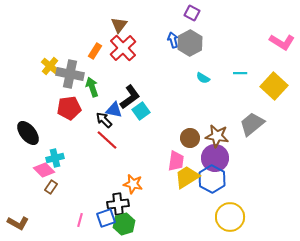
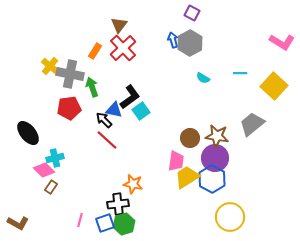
blue square: moved 1 px left, 5 px down
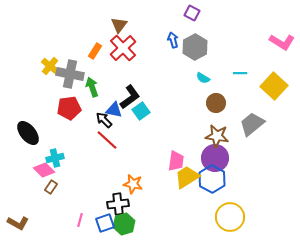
gray hexagon: moved 5 px right, 4 px down
brown circle: moved 26 px right, 35 px up
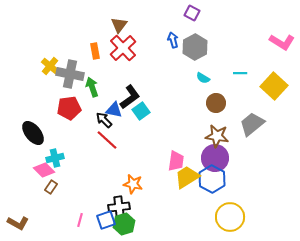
orange rectangle: rotated 42 degrees counterclockwise
black ellipse: moved 5 px right
black cross: moved 1 px right, 3 px down
blue square: moved 1 px right, 3 px up
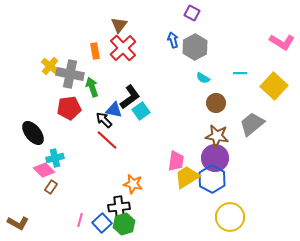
blue square: moved 4 px left, 3 px down; rotated 24 degrees counterclockwise
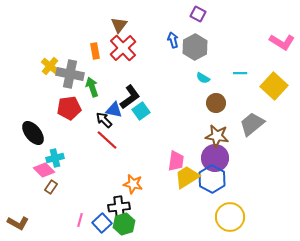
purple square: moved 6 px right, 1 px down
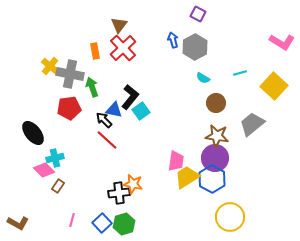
cyan line: rotated 16 degrees counterclockwise
black L-shape: rotated 15 degrees counterclockwise
brown rectangle: moved 7 px right, 1 px up
black cross: moved 14 px up
pink line: moved 8 px left
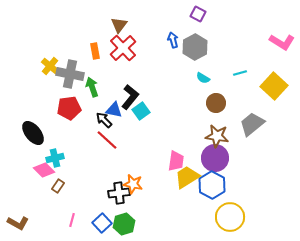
blue hexagon: moved 6 px down
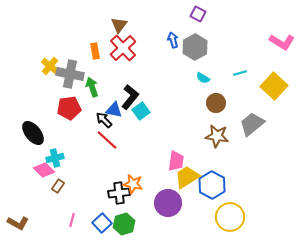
purple circle: moved 47 px left, 45 px down
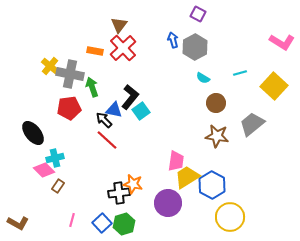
orange rectangle: rotated 70 degrees counterclockwise
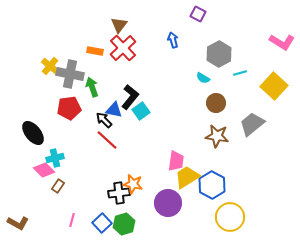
gray hexagon: moved 24 px right, 7 px down
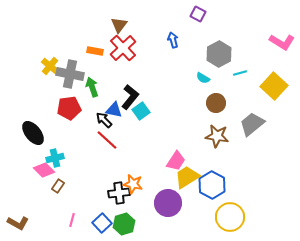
pink trapezoid: rotated 25 degrees clockwise
